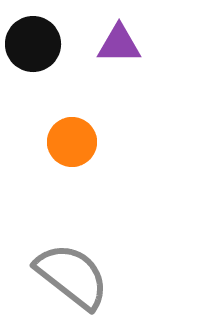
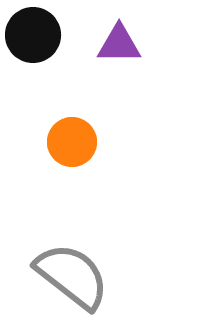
black circle: moved 9 px up
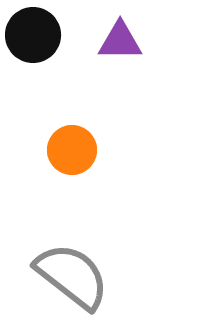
purple triangle: moved 1 px right, 3 px up
orange circle: moved 8 px down
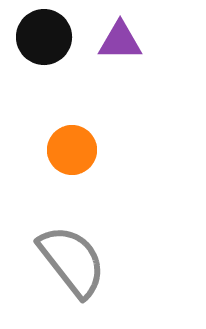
black circle: moved 11 px right, 2 px down
gray semicircle: moved 15 px up; rotated 14 degrees clockwise
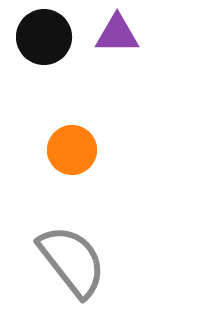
purple triangle: moved 3 px left, 7 px up
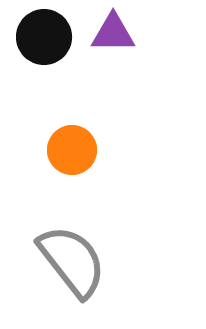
purple triangle: moved 4 px left, 1 px up
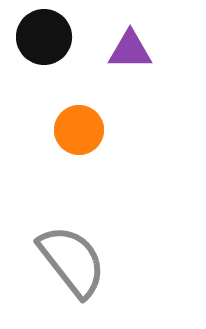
purple triangle: moved 17 px right, 17 px down
orange circle: moved 7 px right, 20 px up
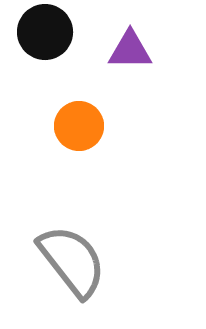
black circle: moved 1 px right, 5 px up
orange circle: moved 4 px up
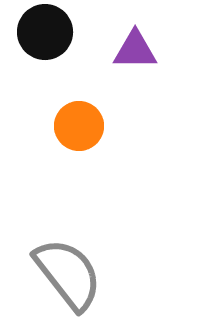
purple triangle: moved 5 px right
gray semicircle: moved 4 px left, 13 px down
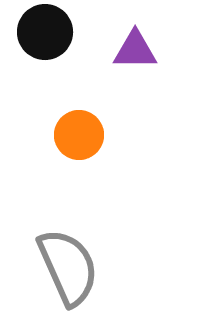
orange circle: moved 9 px down
gray semicircle: moved 7 px up; rotated 14 degrees clockwise
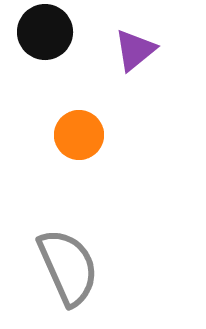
purple triangle: rotated 39 degrees counterclockwise
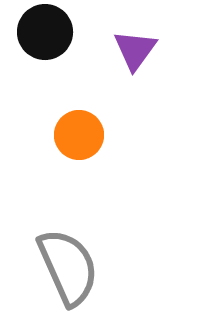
purple triangle: rotated 15 degrees counterclockwise
